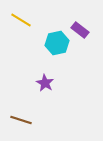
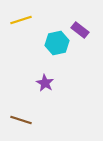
yellow line: rotated 50 degrees counterclockwise
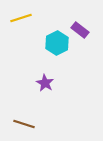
yellow line: moved 2 px up
cyan hexagon: rotated 15 degrees counterclockwise
brown line: moved 3 px right, 4 px down
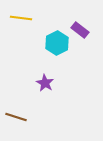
yellow line: rotated 25 degrees clockwise
brown line: moved 8 px left, 7 px up
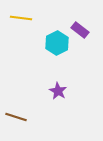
purple star: moved 13 px right, 8 px down
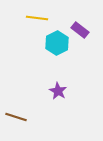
yellow line: moved 16 px right
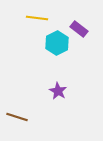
purple rectangle: moved 1 px left, 1 px up
brown line: moved 1 px right
